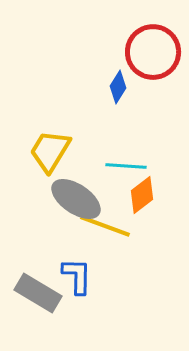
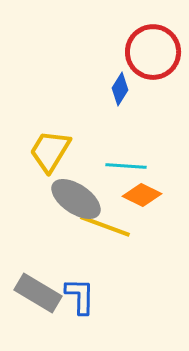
blue diamond: moved 2 px right, 2 px down
orange diamond: rotated 63 degrees clockwise
blue L-shape: moved 3 px right, 20 px down
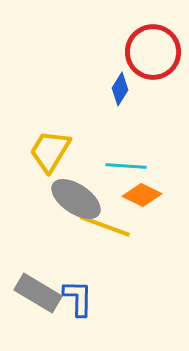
blue L-shape: moved 2 px left, 2 px down
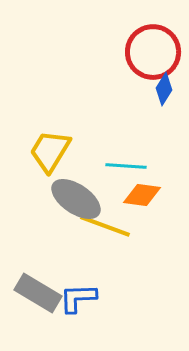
blue diamond: moved 44 px right
orange diamond: rotated 18 degrees counterclockwise
blue L-shape: rotated 93 degrees counterclockwise
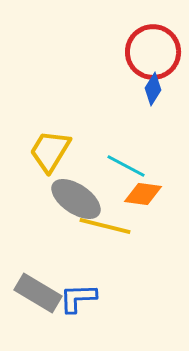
blue diamond: moved 11 px left
cyan line: rotated 24 degrees clockwise
orange diamond: moved 1 px right, 1 px up
yellow line: rotated 6 degrees counterclockwise
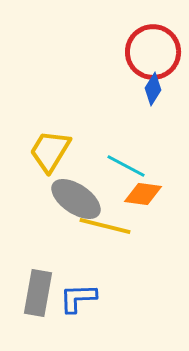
gray rectangle: rotated 69 degrees clockwise
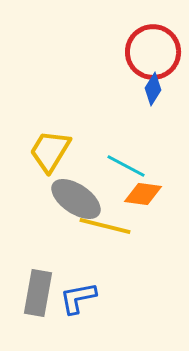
blue L-shape: rotated 9 degrees counterclockwise
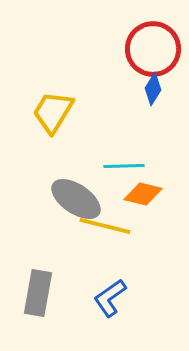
red circle: moved 3 px up
yellow trapezoid: moved 3 px right, 39 px up
cyan line: moved 2 px left; rotated 30 degrees counterclockwise
orange diamond: rotated 6 degrees clockwise
blue L-shape: moved 32 px right; rotated 24 degrees counterclockwise
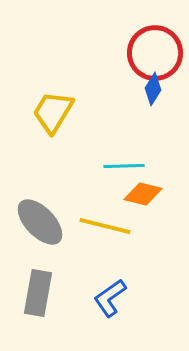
red circle: moved 2 px right, 4 px down
gray ellipse: moved 36 px left, 23 px down; rotated 12 degrees clockwise
